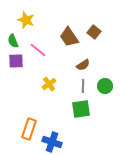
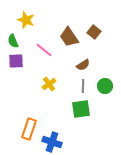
pink line: moved 6 px right
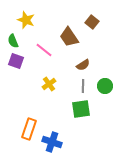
brown square: moved 2 px left, 10 px up
purple square: rotated 21 degrees clockwise
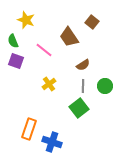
green square: moved 2 px left, 1 px up; rotated 30 degrees counterclockwise
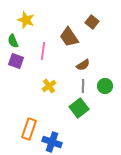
pink line: moved 1 px left, 1 px down; rotated 60 degrees clockwise
yellow cross: moved 2 px down
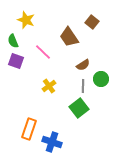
pink line: moved 1 px down; rotated 54 degrees counterclockwise
green circle: moved 4 px left, 7 px up
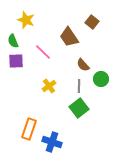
purple square: rotated 21 degrees counterclockwise
brown semicircle: rotated 80 degrees clockwise
gray line: moved 4 px left
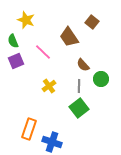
purple square: rotated 21 degrees counterclockwise
